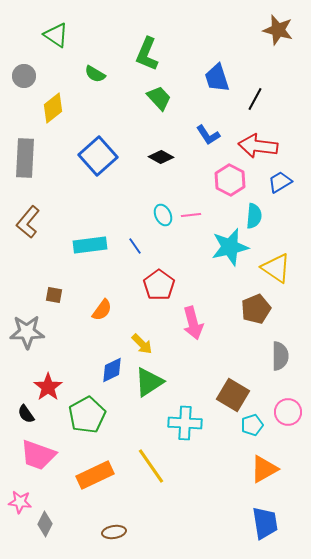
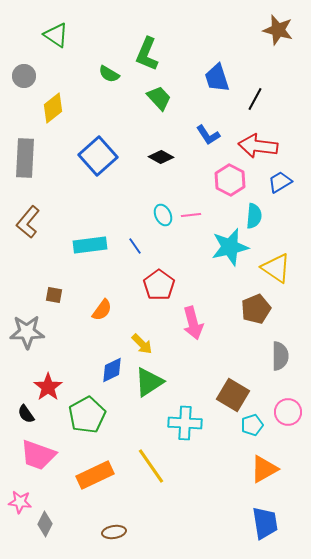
green semicircle at (95, 74): moved 14 px right
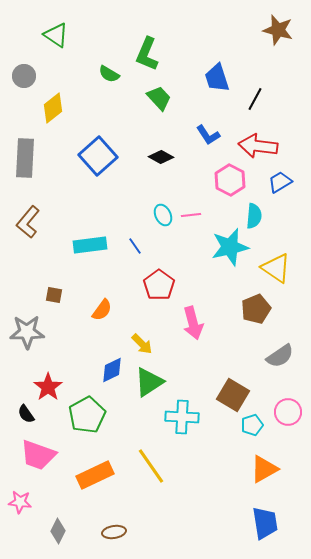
gray semicircle at (280, 356): rotated 56 degrees clockwise
cyan cross at (185, 423): moved 3 px left, 6 px up
gray diamond at (45, 524): moved 13 px right, 7 px down
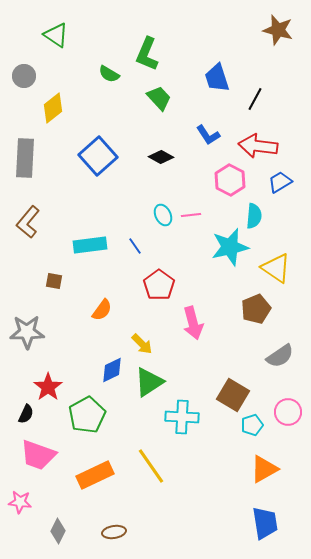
brown square at (54, 295): moved 14 px up
black semicircle at (26, 414): rotated 120 degrees counterclockwise
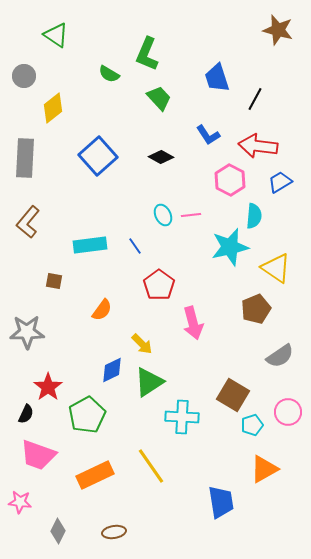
blue trapezoid at (265, 523): moved 44 px left, 21 px up
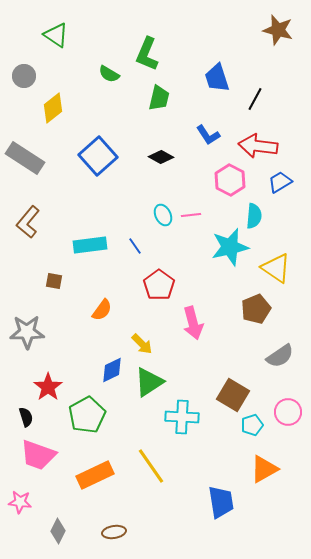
green trapezoid at (159, 98): rotated 56 degrees clockwise
gray rectangle at (25, 158): rotated 60 degrees counterclockwise
black semicircle at (26, 414): moved 3 px down; rotated 42 degrees counterclockwise
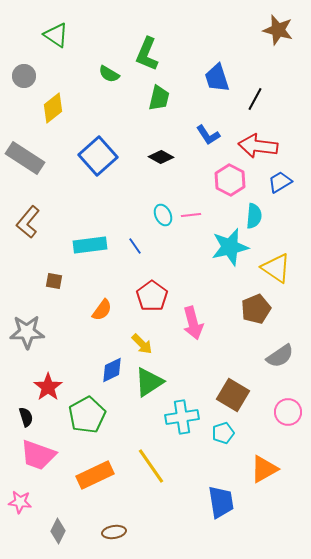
red pentagon at (159, 285): moved 7 px left, 11 px down
cyan cross at (182, 417): rotated 12 degrees counterclockwise
cyan pentagon at (252, 425): moved 29 px left, 8 px down
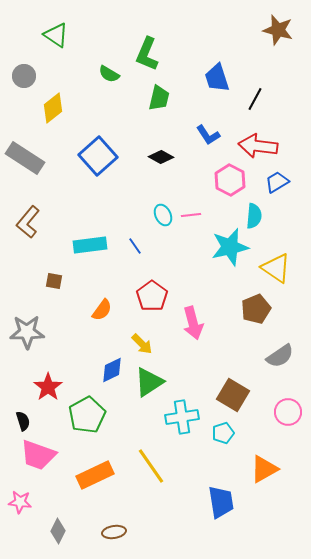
blue trapezoid at (280, 182): moved 3 px left
black semicircle at (26, 417): moved 3 px left, 4 px down
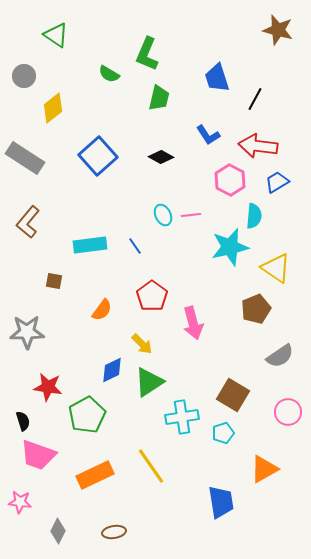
red star at (48, 387): rotated 28 degrees counterclockwise
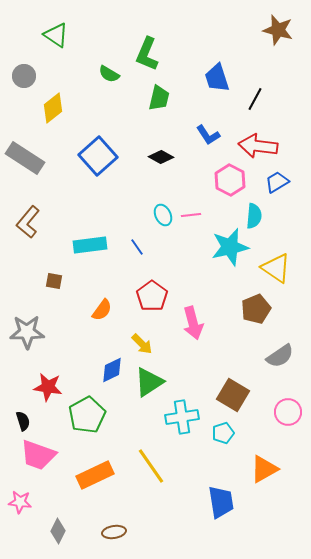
blue line at (135, 246): moved 2 px right, 1 px down
